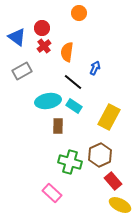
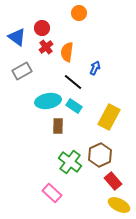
red cross: moved 2 px right, 1 px down
green cross: rotated 20 degrees clockwise
yellow ellipse: moved 1 px left
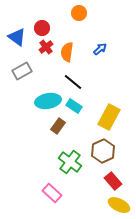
blue arrow: moved 5 px right, 19 px up; rotated 24 degrees clockwise
brown rectangle: rotated 35 degrees clockwise
brown hexagon: moved 3 px right, 4 px up
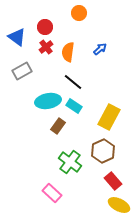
red circle: moved 3 px right, 1 px up
orange semicircle: moved 1 px right
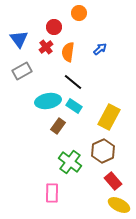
red circle: moved 9 px right
blue triangle: moved 2 px right, 2 px down; rotated 18 degrees clockwise
pink rectangle: rotated 48 degrees clockwise
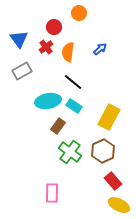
green cross: moved 10 px up
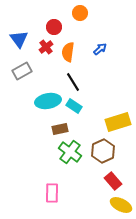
orange circle: moved 1 px right
black line: rotated 18 degrees clockwise
yellow rectangle: moved 9 px right, 5 px down; rotated 45 degrees clockwise
brown rectangle: moved 2 px right, 3 px down; rotated 42 degrees clockwise
yellow ellipse: moved 2 px right
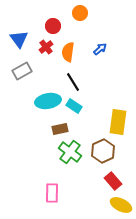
red circle: moved 1 px left, 1 px up
yellow rectangle: rotated 65 degrees counterclockwise
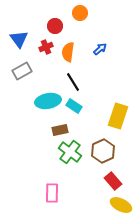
red circle: moved 2 px right
red cross: rotated 16 degrees clockwise
yellow rectangle: moved 6 px up; rotated 10 degrees clockwise
brown rectangle: moved 1 px down
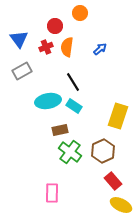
orange semicircle: moved 1 px left, 5 px up
